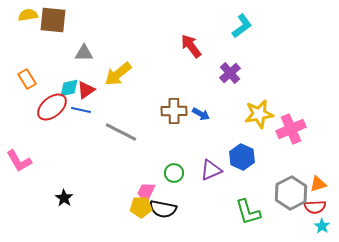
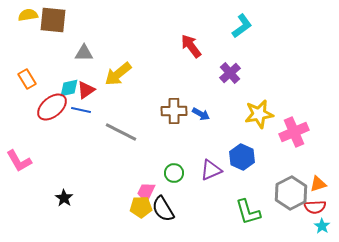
pink cross: moved 3 px right, 3 px down
black semicircle: rotated 48 degrees clockwise
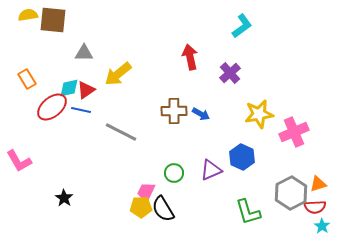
red arrow: moved 1 px left, 11 px down; rotated 25 degrees clockwise
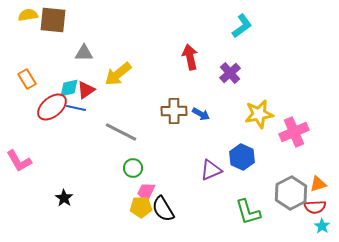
blue line: moved 5 px left, 2 px up
green circle: moved 41 px left, 5 px up
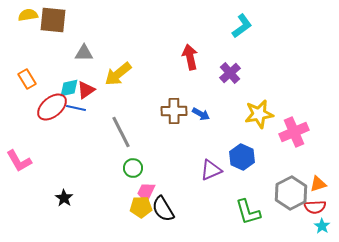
gray line: rotated 36 degrees clockwise
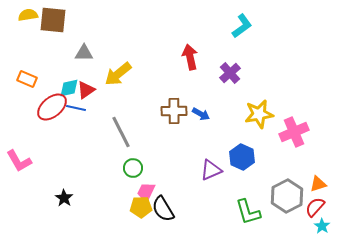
orange rectangle: rotated 36 degrees counterclockwise
gray hexagon: moved 4 px left, 3 px down
red semicircle: rotated 135 degrees clockwise
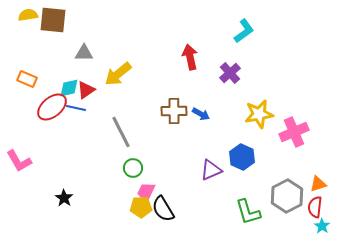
cyan L-shape: moved 2 px right, 5 px down
red semicircle: rotated 35 degrees counterclockwise
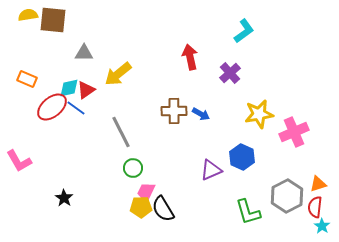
blue line: rotated 24 degrees clockwise
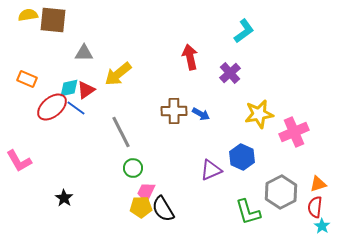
gray hexagon: moved 6 px left, 4 px up
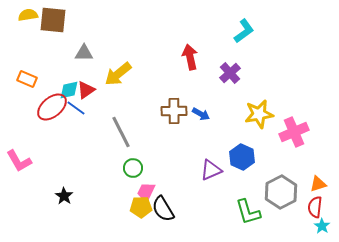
cyan diamond: moved 2 px down
black star: moved 2 px up
